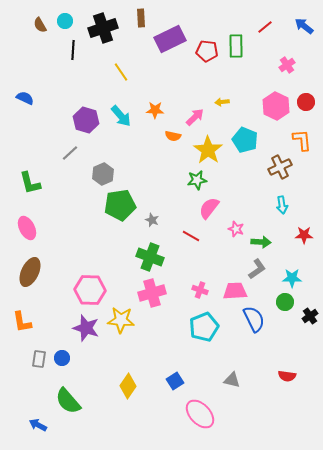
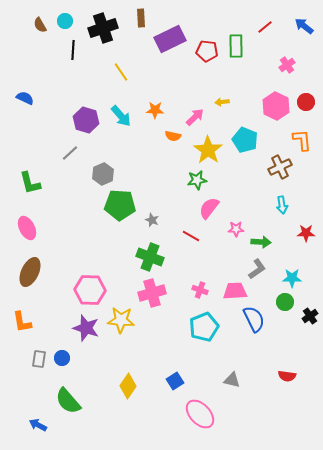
green pentagon at (120, 205): rotated 12 degrees clockwise
pink star at (236, 229): rotated 21 degrees counterclockwise
red star at (304, 235): moved 2 px right, 2 px up
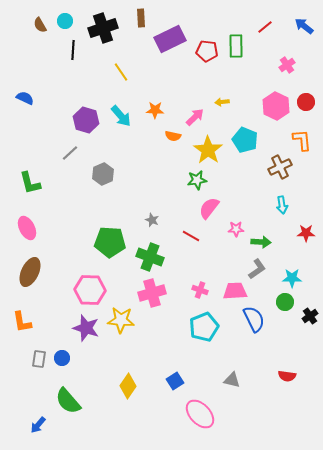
green pentagon at (120, 205): moved 10 px left, 37 px down
blue arrow at (38, 425): rotated 78 degrees counterclockwise
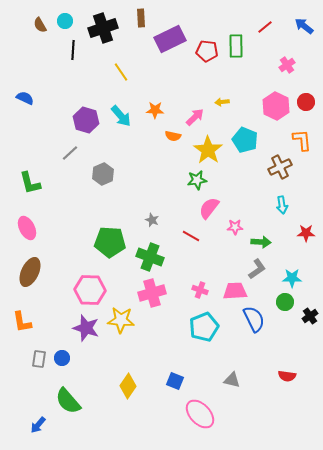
pink star at (236, 229): moved 1 px left, 2 px up
blue square at (175, 381): rotated 36 degrees counterclockwise
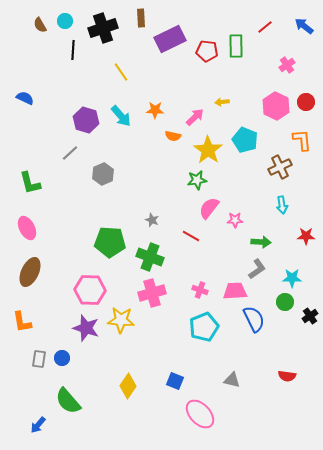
pink star at (235, 227): moved 7 px up
red star at (306, 233): moved 3 px down
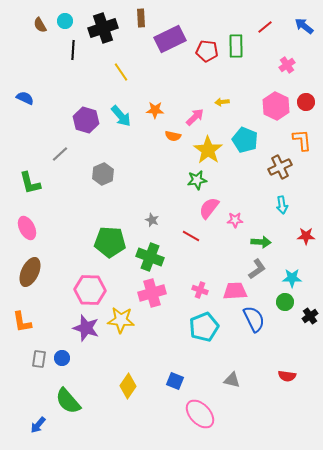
gray line at (70, 153): moved 10 px left, 1 px down
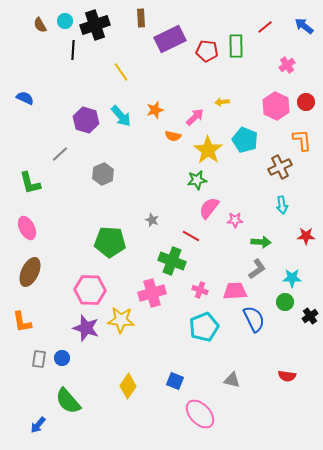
black cross at (103, 28): moved 8 px left, 3 px up
orange star at (155, 110): rotated 18 degrees counterclockwise
green cross at (150, 257): moved 22 px right, 4 px down
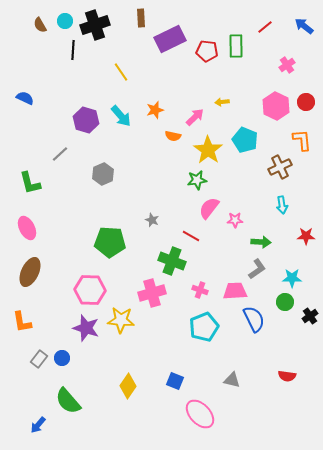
gray rectangle at (39, 359): rotated 30 degrees clockwise
